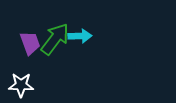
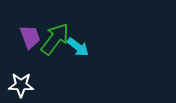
cyan arrow: moved 2 px left, 11 px down; rotated 40 degrees clockwise
purple trapezoid: moved 6 px up
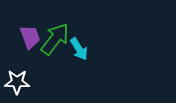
cyan arrow: moved 1 px right, 2 px down; rotated 20 degrees clockwise
white star: moved 4 px left, 3 px up
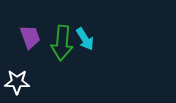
green arrow: moved 7 px right, 4 px down; rotated 148 degrees clockwise
cyan arrow: moved 6 px right, 10 px up
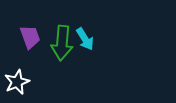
white star: rotated 25 degrees counterclockwise
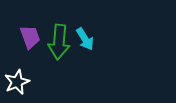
green arrow: moved 3 px left, 1 px up
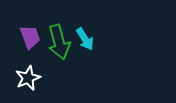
green arrow: rotated 20 degrees counterclockwise
white star: moved 11 px right, 4 px up
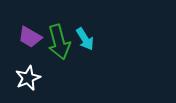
purple trapezoid: rotated 140 degrees clockwise
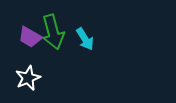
green arrow: moved 6 px left, 10 px up
